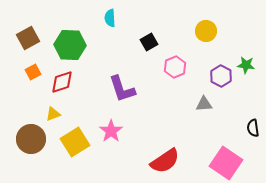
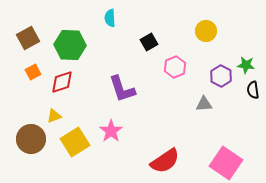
yellow triangle: moved 1 px right, 2 px down
black semicircle: moved 38 px up
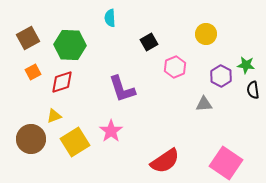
yellow circle: moved 3 px down
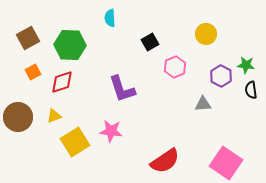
black square: moved 1 px right
black semicircle: moved 2 px left
gray triangle: moved 1 px left
pink star: rotated 30 degrees counterclockwise
brown circle: moved 13 px left, 22 px up
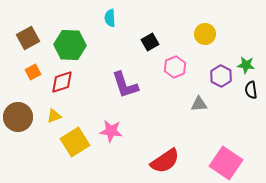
yellow circle: moved 1 px left
purple L-shape: moved 3 px right, 4 px up
gray triangle: moved 4 px left
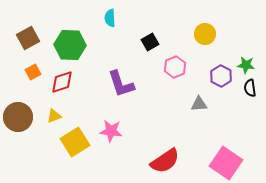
purple L-shape: moved 4 px left, 1 px up
black semicircle: moved 1 px left, 2 px up
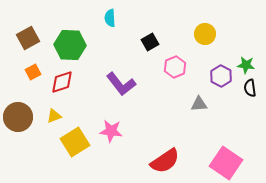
purple L-shape: rotated 20 degrees counterclockwise
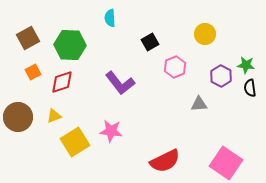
purple L-shape: moved 1 px left, 1 px up
red semicircle: rotated 8 degrees clockwise
